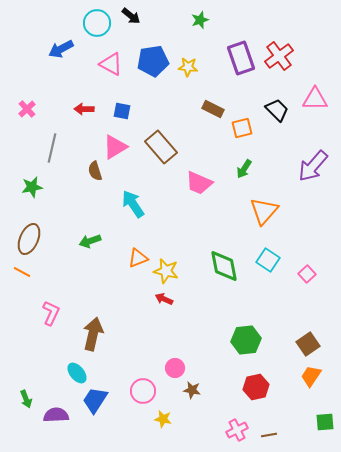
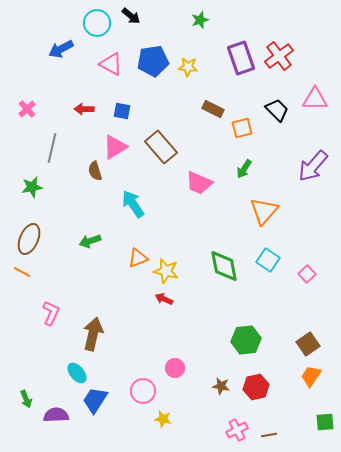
brown star at (192, 390): moved 29 px right, 4 px up
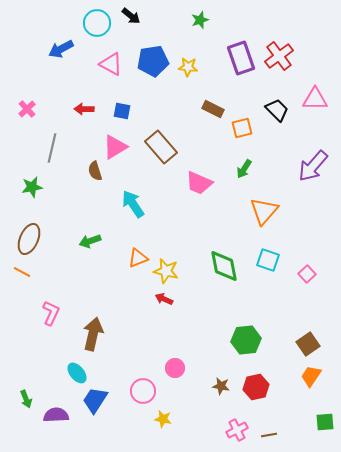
cyan square at (268, 260): rotated 15 degrees counterclockwise
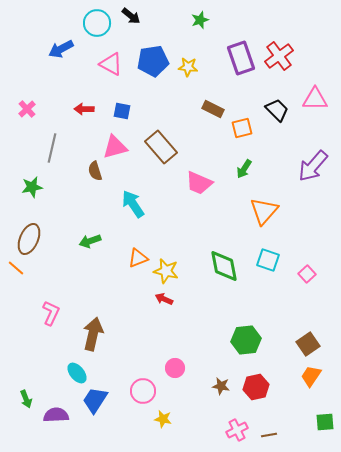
pink triangle at (115, 147): rotated 16 degrees clockwise
orange line at (22, 272): moved 6 px left, 4 px up; rotated 12 degrees clockwise
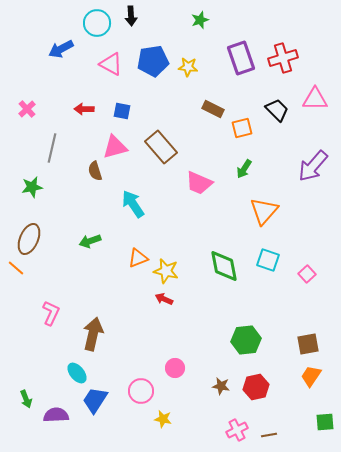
black arrow at (131, 16): rotated 48 degrees clockwise
red cross at (279, 56): moved 4 px right, 2 px down; rotated 20 degrees clockwise
brown square at (308, 344): rotated 25 degrees clockwise
pink circle at (143, 391): moved 2 px left
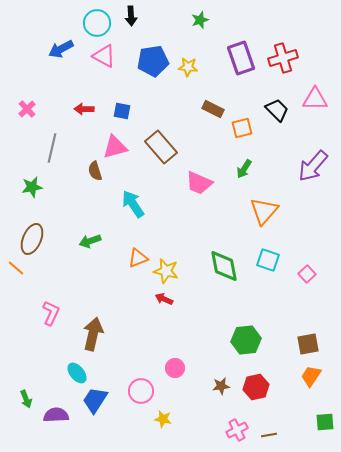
pink triangle at (111, 64): moved 7 px left, 8 px up
brown ellipse at (29, 239): moved 3 px right
brown star at (221, 386): rotated 18 degrees counterclockwise
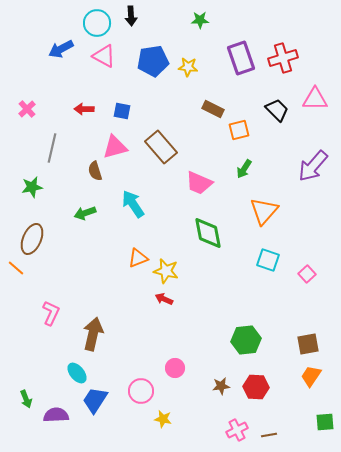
green star at (200, 20): rotated 18 degrees clockwise
orange square at (242, 128): moved 3 px left, 2 px down
green arrow at (90, 241): moved 5 px left, 28 px up
green diamond at (224, 266): moved 16 px left, 33 px up
red hexagon at (256, 387): rotated 15 degrees clockwise
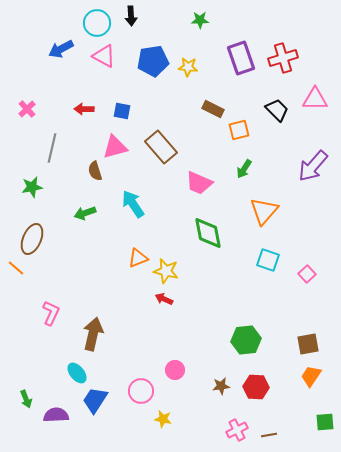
pink circle at (175, 368): moved 2 px down
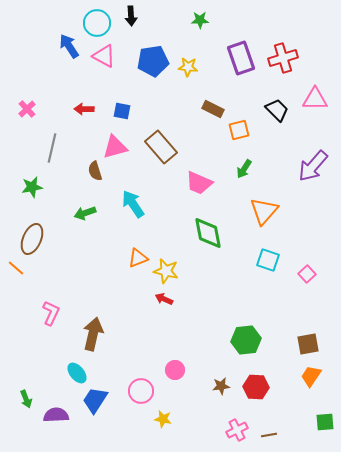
blue arrow at (61, 49): moved 8 px right, 3 px up; rotated 85 degrees clockwise
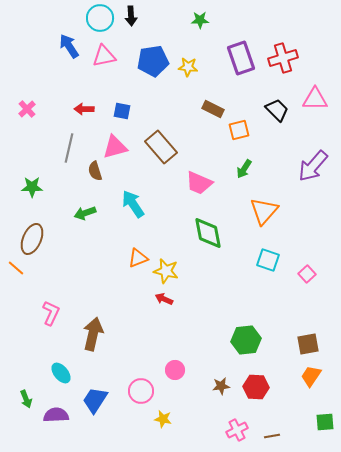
cyan circle at (97, 23): moved 3 px right, 5 px up
pink triangle at (104, 56): rotated 40 degrees counterclockwise
gray line at (52, 148): moved 17 px right
green star at (32, 187): rotated 10 degrees clockwise
cyan ellipse at (77, 373): moved 16 px left
brown line at (269, 435): moved 3 px right, 1 px down
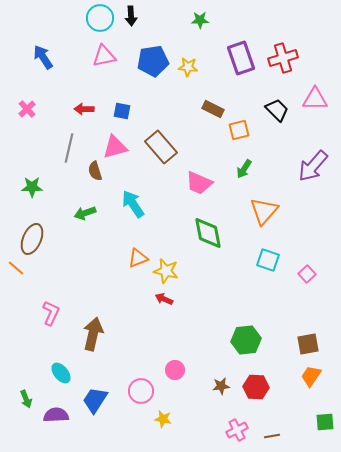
blue arrow at (69, 46): moved 26 px left, 11 px down
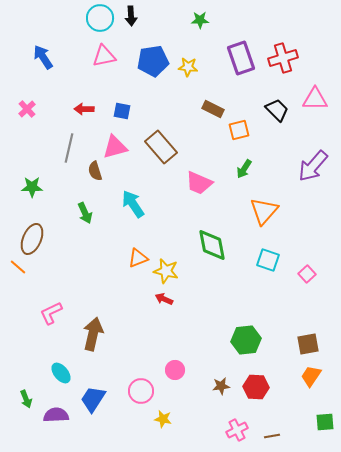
green arrow at (85, 213): rotated 95 degrees counterclockwise
green diamond at (208, 233): moved 4 px right, 12 px down
orange line at (16, 268): moved 2 px right, 1 px up
pink L-shape at (51, 313): rotated 140 degrees counterclockwise
blue trapezoid at (95, 400): moved 2 px left, 1 px up
